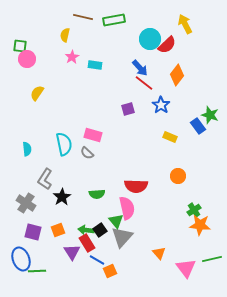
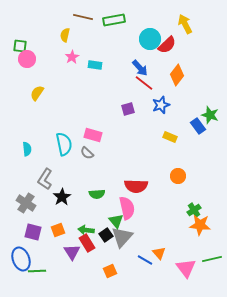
blue star at (161, 105): rotated 18 degrees clockwise
black square at (100, 230): moved 6 px right, 5 px down
blue line at (97, 260): moved 48 px right
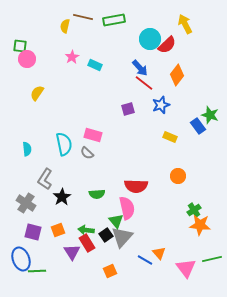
yellow semicircle at (65, 35): moved 9 px up
cyan rectangle at (95, 65): rotated 16 degrees clockwise
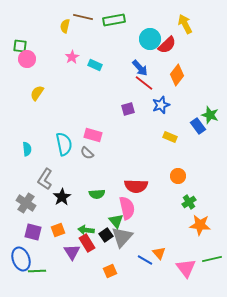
green cross at (194, 210): moved 5 px left, 8 px up
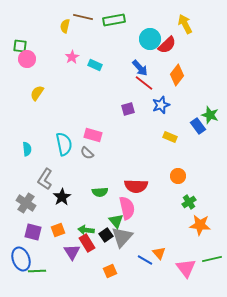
green semicircle at (97, 194): moved 3 px right, 2 px up
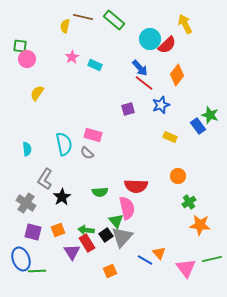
green rectangle at (114, 20): rotated 50 degrees clockwise
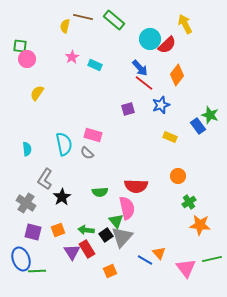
red rectangle at (87, 243): moved 6 px down
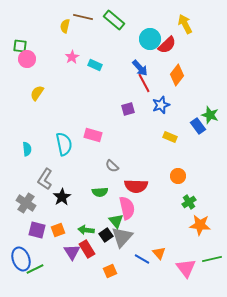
red line at (144, 83): rotated 24 degrees clockwise
gray semicircle at (87, 153): moved 25 px right, 13 px down
purple square at (33, 232): moved 4 px right, 2 px up
blue line at (145, 260): moved 3 px left, 1 px up
green line at (37, 271): moved 2 px left, 2 px up; rotated 24 degrees counterclockwise
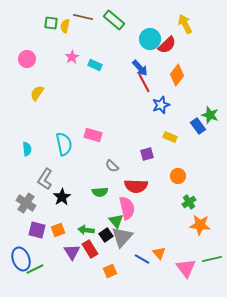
green square at (20, 46): moved 31 px right, 23 px up
purple square at (128, 109): moved 19 px right, 45 px down
red rectangle at (87, 249): moved 3 px right
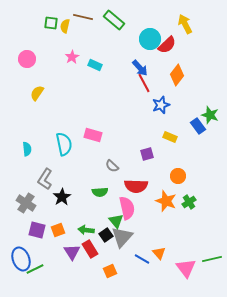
orange star at (200, 225): moved 34 px left, 24 px up; rotated 15 degrees clockwise
